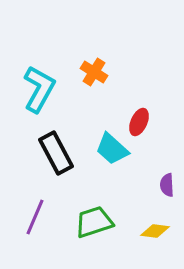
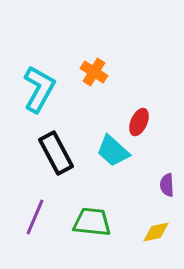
cyan trapezoid: moved 1 px right, 2 px down
green trapezoid: moved 2 px left; rotated 24 degrees clockwise
yellow diamond: moved 1 px right, 1 px down; rotated 20 degrees counterclockwise
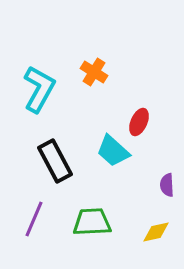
black rectangle: moved 1 px left, 8 px down
purple line: moved 1 px left, 2 px down
green trapezoid: rotated 9 degrees counterclockwise
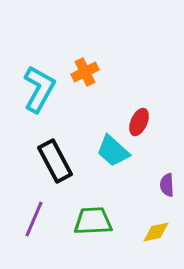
orange cross: moved 9 px left; rotated 32 degrees clockwise
green trapezoid: moved 1 px right, 1 px up
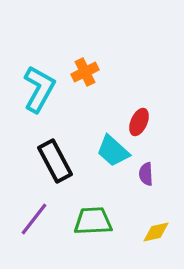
purple semicircle: moved 21 px left, 11 px up
purple line: rotated 15 degrees clockwise
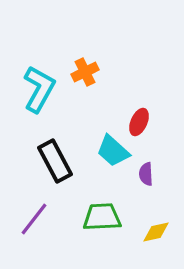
green trapezoid: moved 9 px right, 4 px up
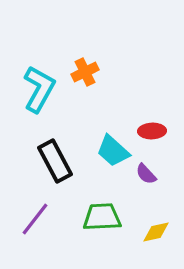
red ellipse: moved 13 px right, 9 px down; rotated 64 degrees clockwise
purple semicircle: rotated 40 degrees counterclockwise
purple line: moved 1 px right
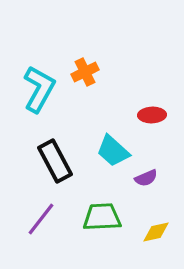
red ellipse: moved 16 px up
purple semicircle: moved 4 px down; rotated 70 degrees counterclockwise
purple line: moved 6 px right
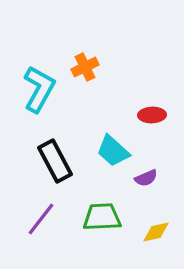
orange cross: moved 5 px up
